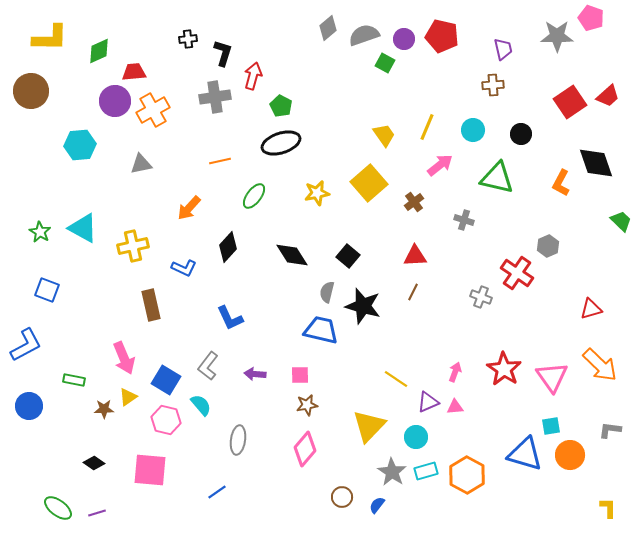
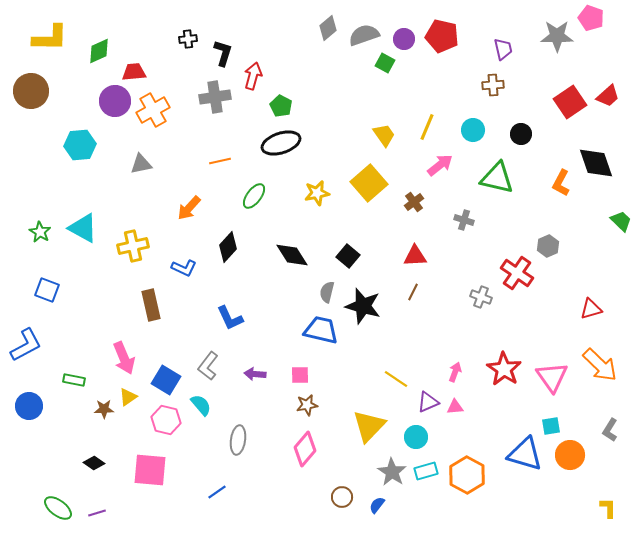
gray L-shape at (610, 430): rotated 65 degrees counterclockwise
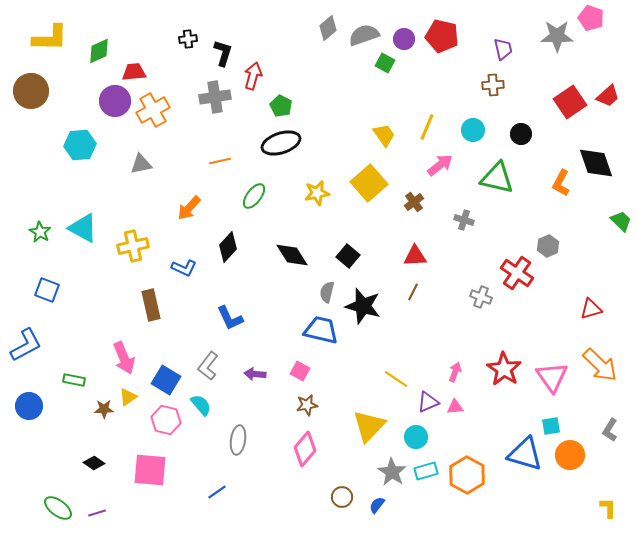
pink square at (300, 375): moved 4 px up; rotated 30 degrees clockwise
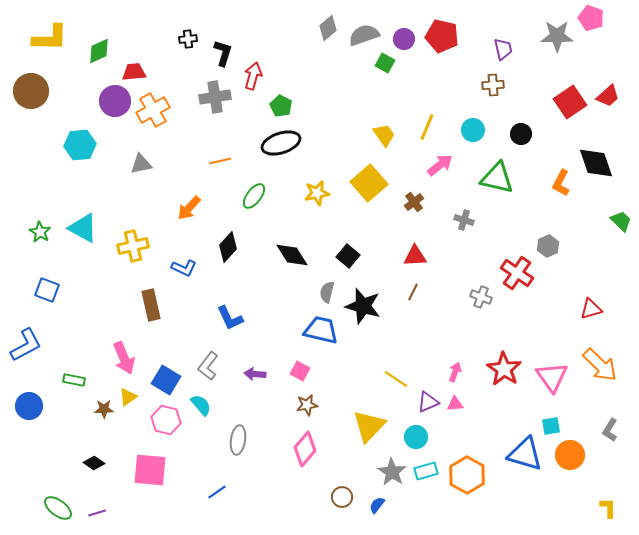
pink triangle at (455, 407): moved 3 px up
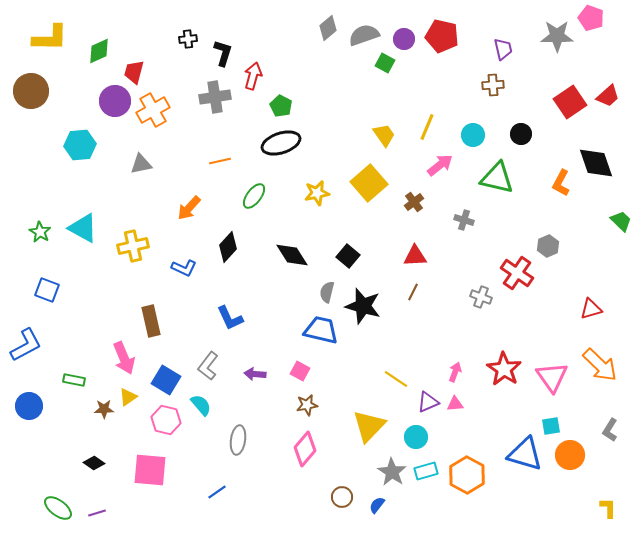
red trapezoid at (134, 72): rotated 70 degrees counterclockwise
cyan circle at (473, 130): moved 5 px down
brown rectangle at (151, 305): moved 16 px down
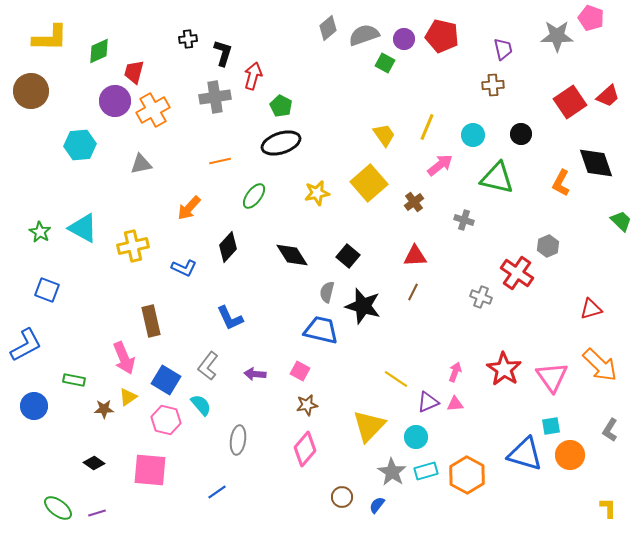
blue circle at (29, 406): moved 5 px right
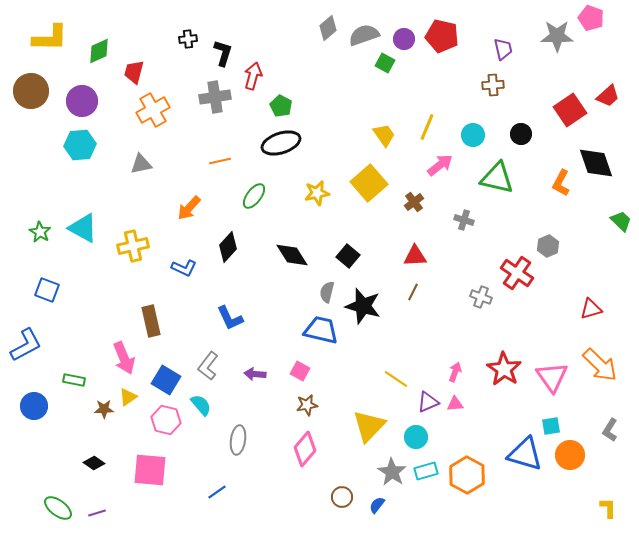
purple circle at (115, 101): moved 33 px left
red square at (570, 102): moved 8 px down
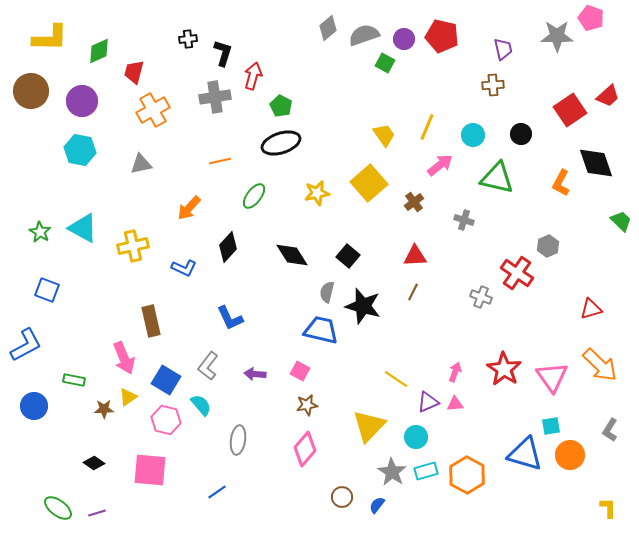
cyan hexagon at (80, 145): moved 5 px down; rotated 16 degrees clockwise
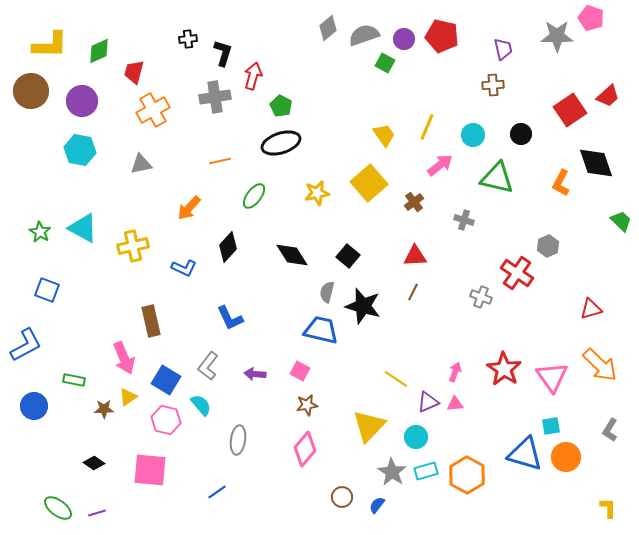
yellow L-shape at (50, 38): moved 7 px down
orange circle at (570, 455): moved 4 px left, 2 px down
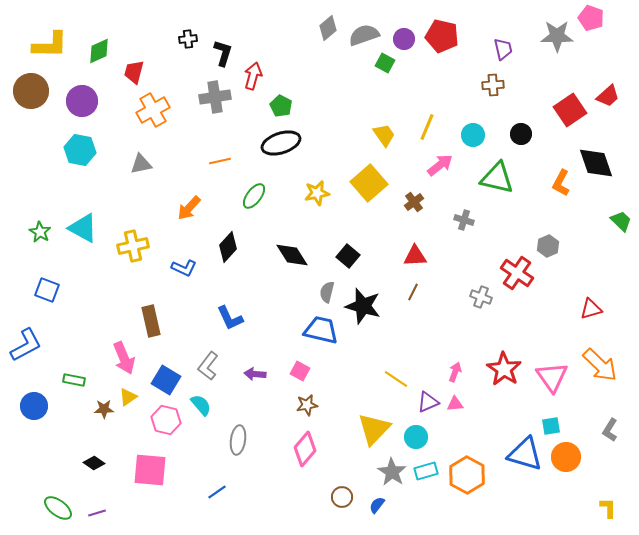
yellow triangle at (369, 426): moved 5 px right, 3 px down
